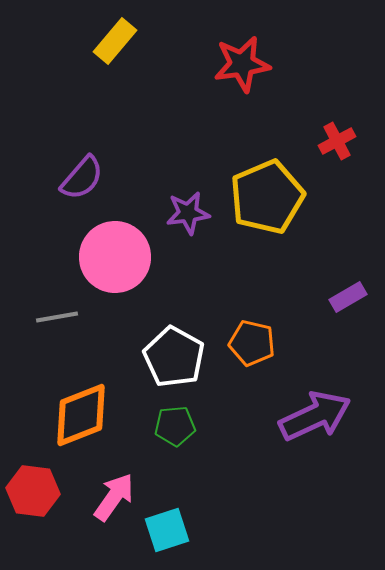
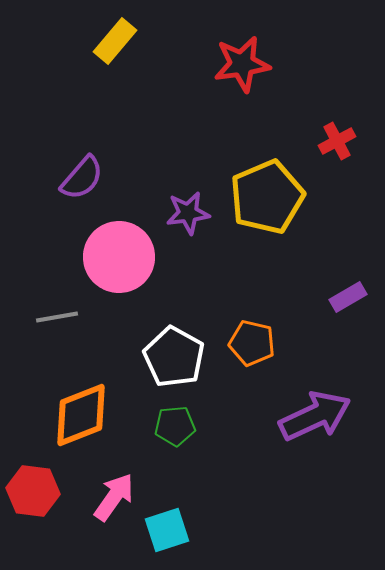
pink circle: moved 4 px right
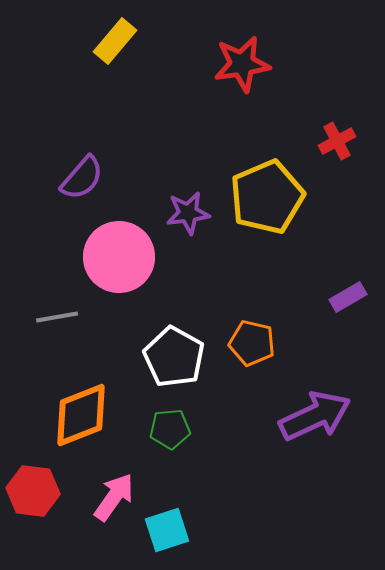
green pentagon: moved 5 px left, 3 px down
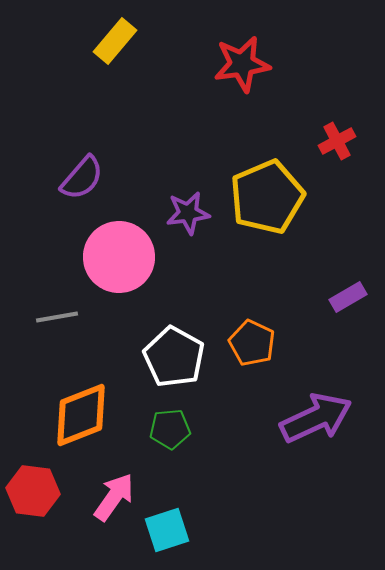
orange pentagon: rotated 12 degrees clockwise
purple arrow: moved 1 px right, 2 px down
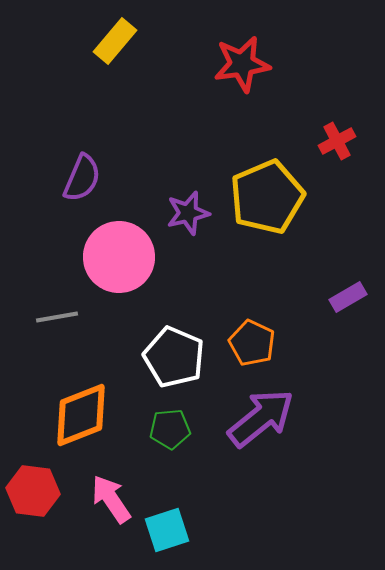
purple semicircle: rotated 18 degrees counterclockwise
purple star: rotated 6 degrees counterclockwise
white pentagon: rotated 6 degrees counterclockwise
purple arrow: moved 55 px left; rotated 14 degrees counterclockwise
pink arrow: moved 3 px left, 2 px down; rotated 69 degrees counterclockwise
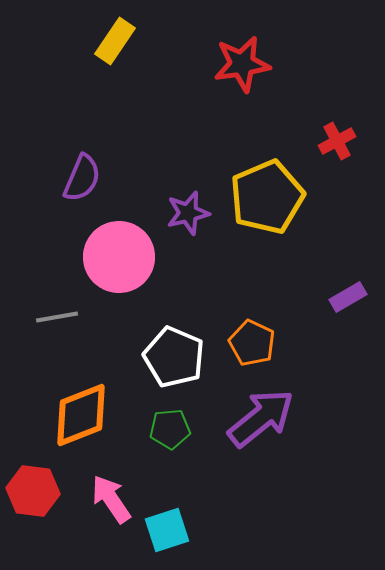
yellow rectangle: rotated 6 degrees counterclockwise
